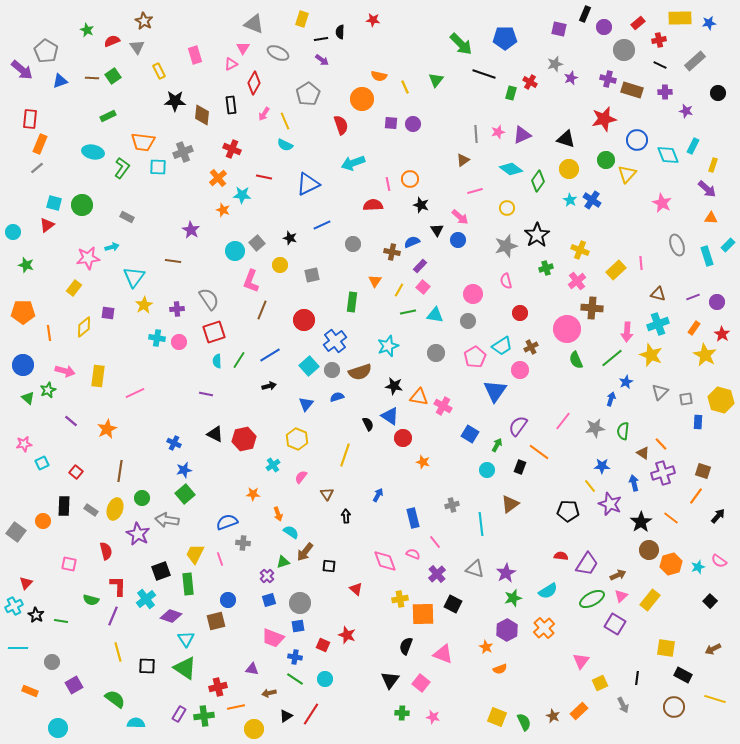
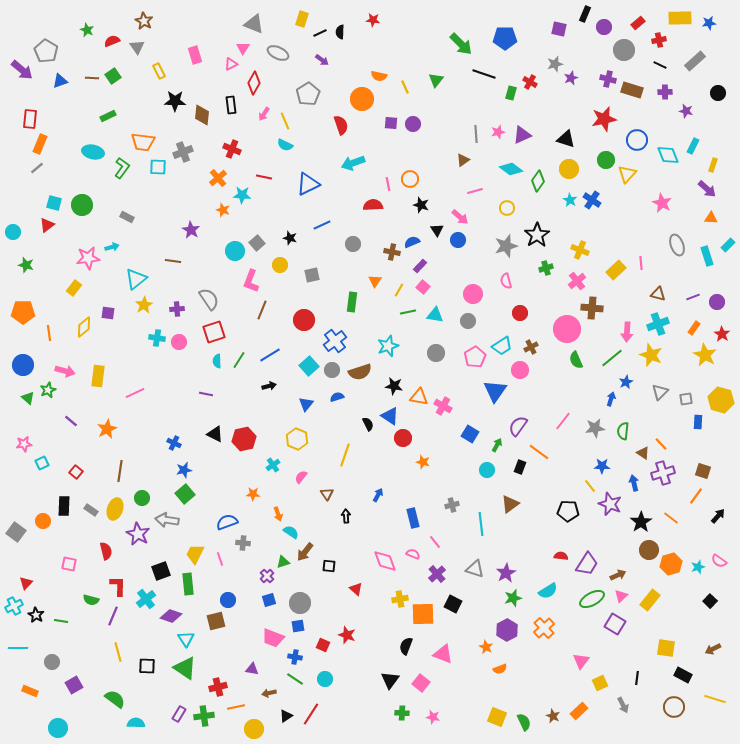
black line at (321, 39): moved 1 px left, 6 px up; rotated 16 degrees counterclockwise
cyan triangle at (134, 277): moved 2 px right, 2 px down; rotated 15 degrees clockwise
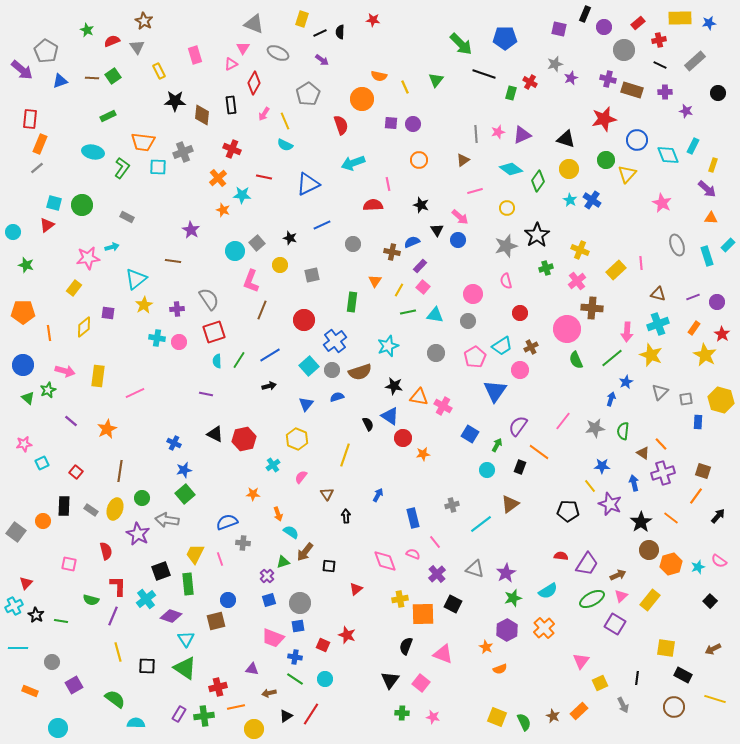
orange circle at (410, 179): moved 9 px right, 19 px up
orange star at (423, 462): moved 8 px up; rotated 24 degrees counterclockwise
cyan line at (481, 524): rotated 60 degrees clockwise
red triangle at (356, 589): rotated 40 degrees clockwise
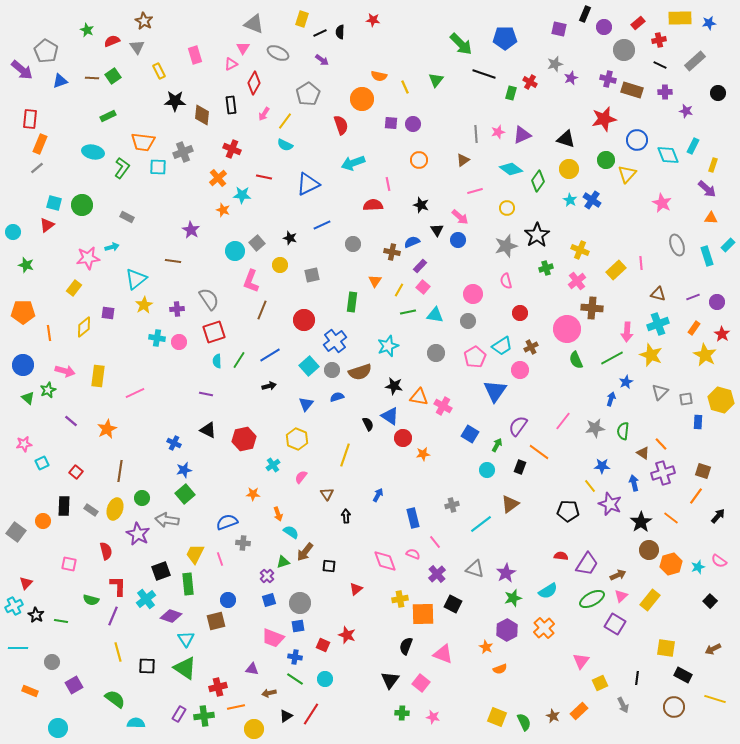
yellow line at (285, 121): rotated 60 degrees clockwise
green line at (612, 358): rotated 10 degrees clockwise
black triangle at (215, 434): moved 7 px left, 4 px up
